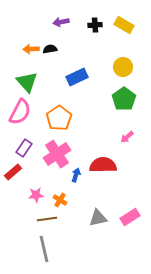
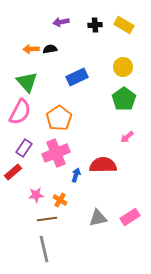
pink cross: moved 1 px left, 1 px up; rotated 12 degrees clockwise
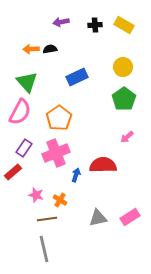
pink star: rotated 21 degrees clockwise
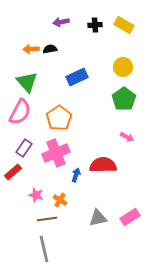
pink arrow: rotated 112 degrees counterclockwise
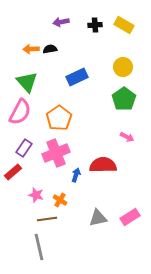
gray line: moved 5 px left, 2 px up
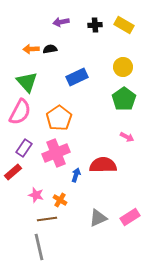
gray triangle: rotated 12 degrees counterclockwise
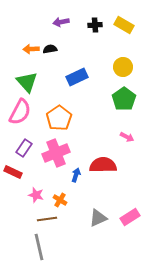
red rectangle: rotated 66 degrees clockwise
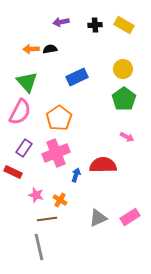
yellow circle: moved 2 px down
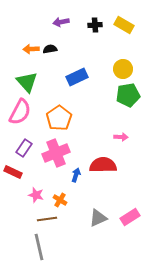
green pentagon: moved 4 px right, 4 px up; rotated 25 degrees clockwise
pink arrow: moved 6 px left; rotated 24 degrees counterclockwise
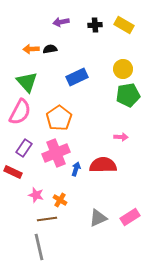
blue arrow: moved 6 px up
